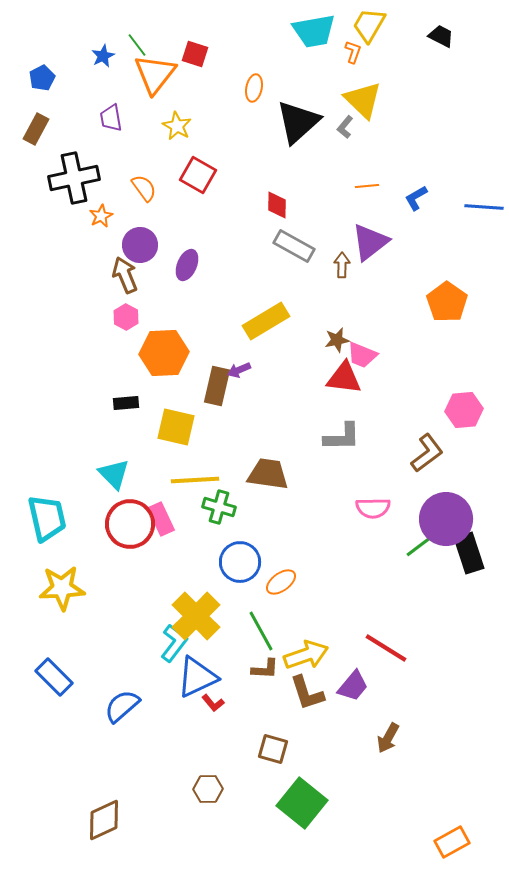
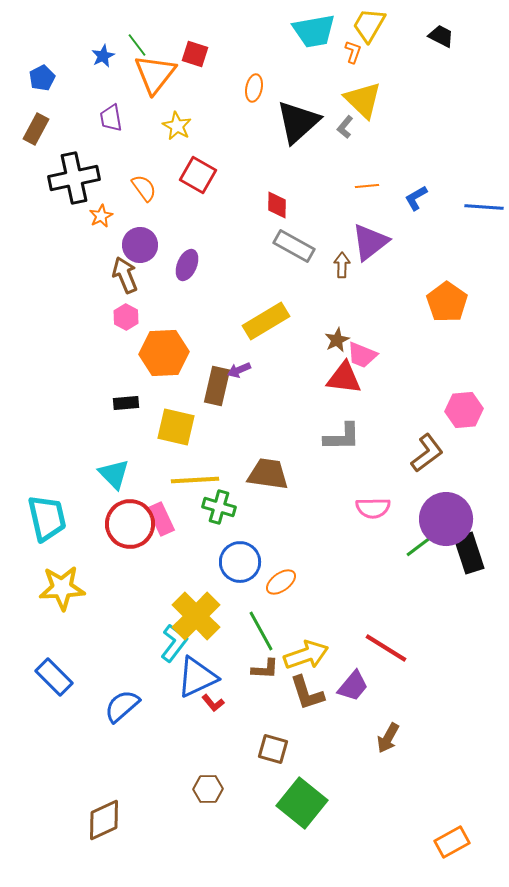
brown star at (337, 340): rotated 15 degrees counterclockwise
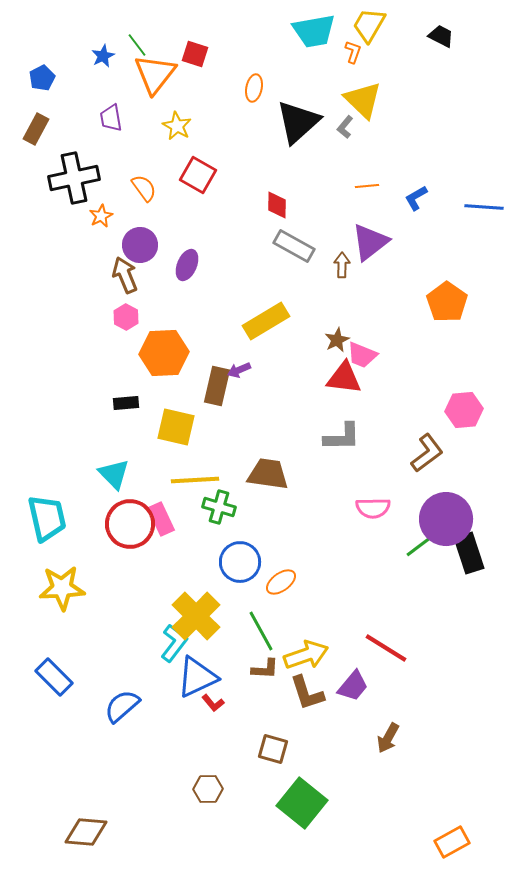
brown diamond at (104, 820): moved 18 px left, 12 px down; rotated 30 degrees clockwise
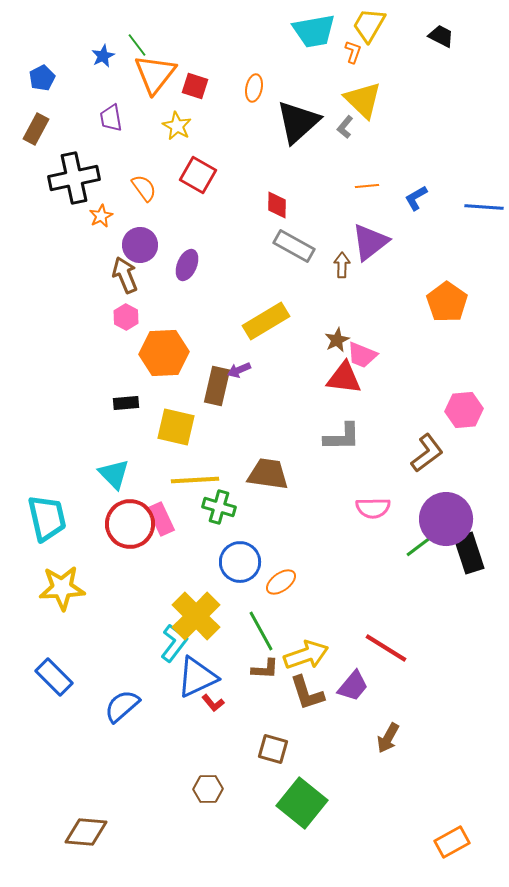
red square at (195, 54): moved 32 px down
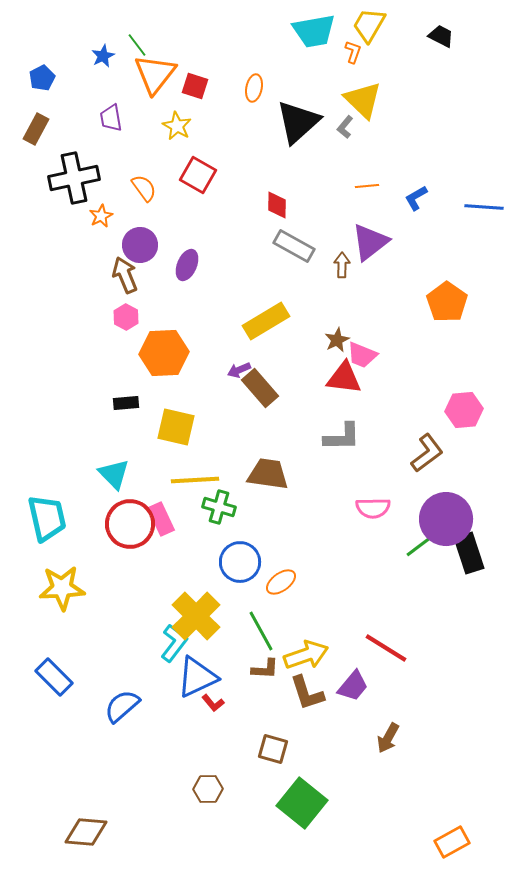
brown rectangle at (217, 386): moved 43 px right, 2 px down; rotated 54 degrees counterclockwise
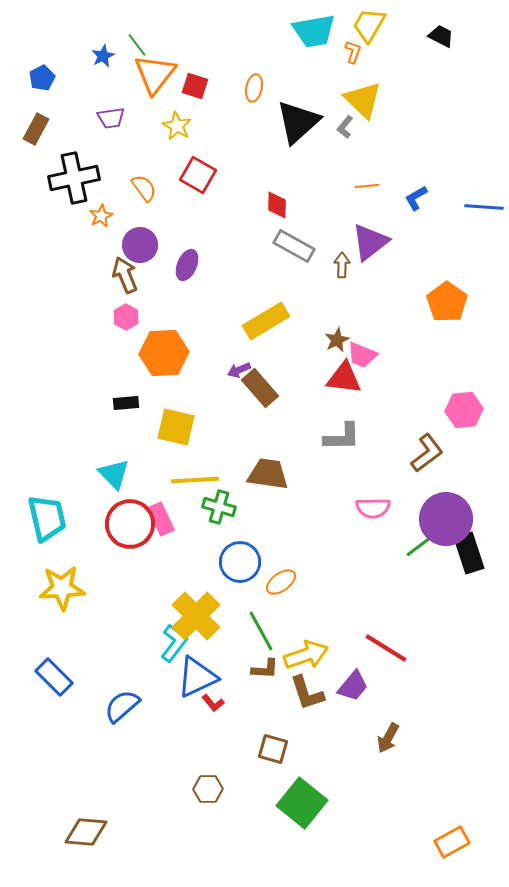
purple trapezoid at (111, 118): rotated 88 degrees counterclockwise
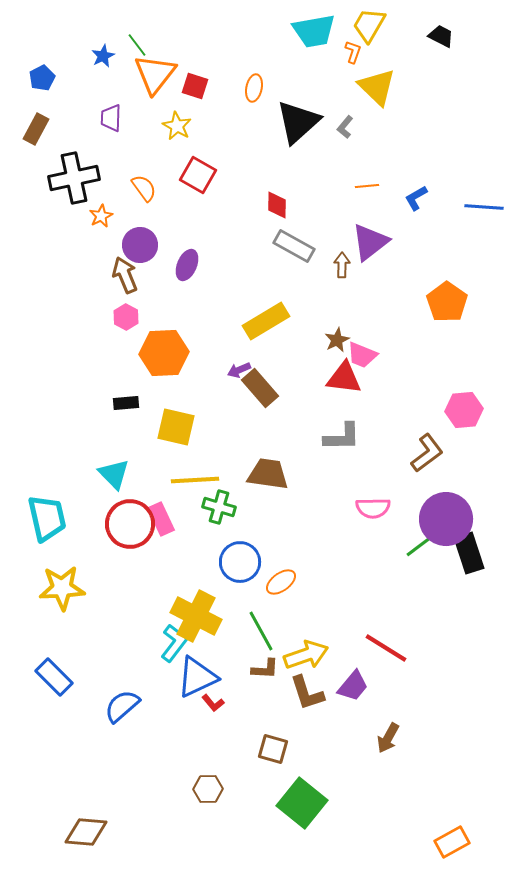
yellow triangle at (363, 100): moved 14 px right, 13 px up
purple trapezoid at (111, 118): rotated 100 degrees clockwise
yellow cross at (196, 616): rotated 18 degrees counterclockwise
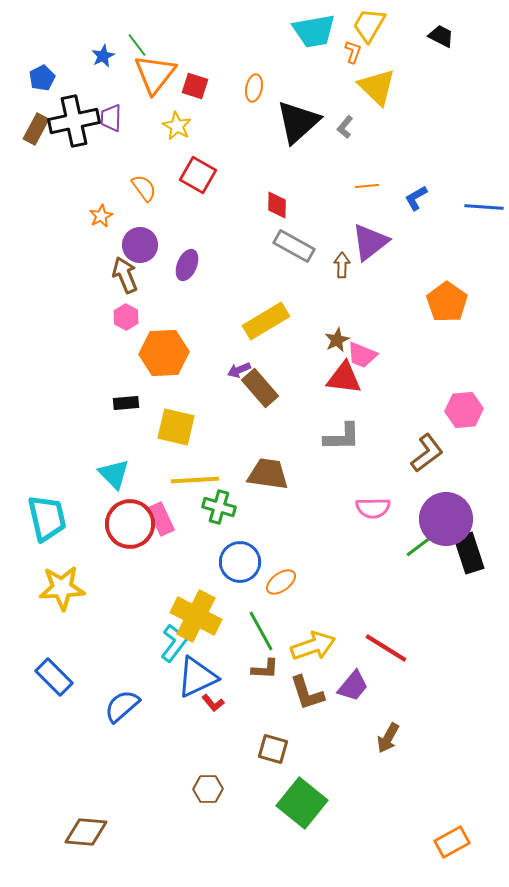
black cross at (74, 178): moved 57 px up
yellow arrow at (306, 655): moved 7 px right, 9 px up
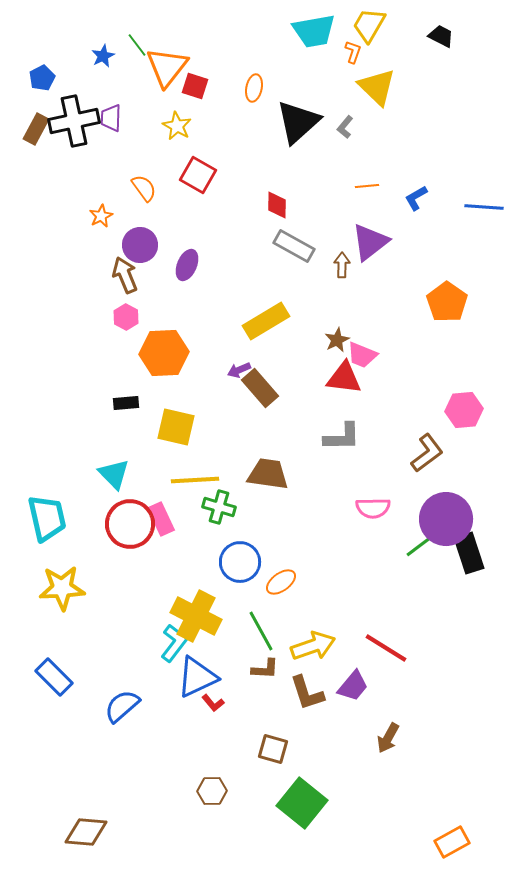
orange triangle at (155, 74): moved 12 px right, 7 px up
brown hexagon at (208, 789): moved 4 px right, 2 px down
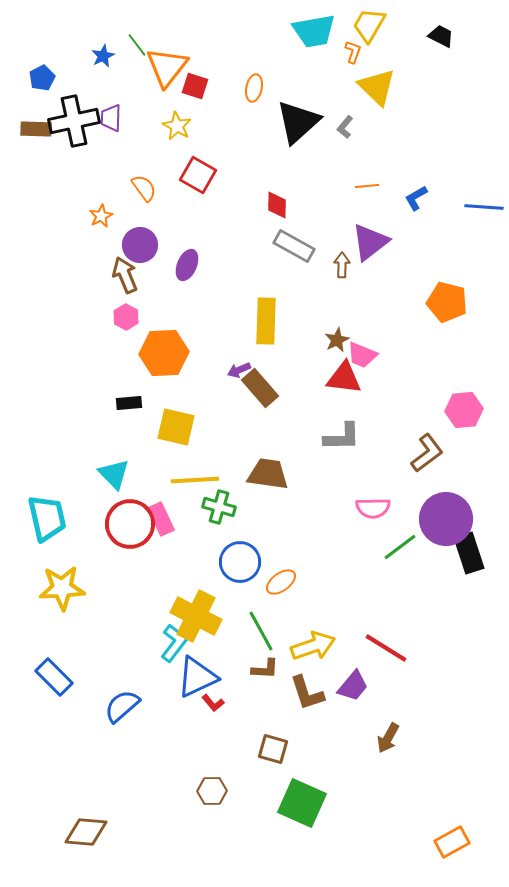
brown rectangle at (36, 129): rotated 64 degrees clockwise
orange pentagon at (447, 302): rotated 21 degrees counterclockwise
yellow rectangle at (266, 321): rotated 57 degrees counterclockwise
black rectangle at (126, 403): moved 3 px right
green line at (422, 544): moved 22 px left, 3 px down
green square at (302, 803): rotated 15 degrees counterclockwise
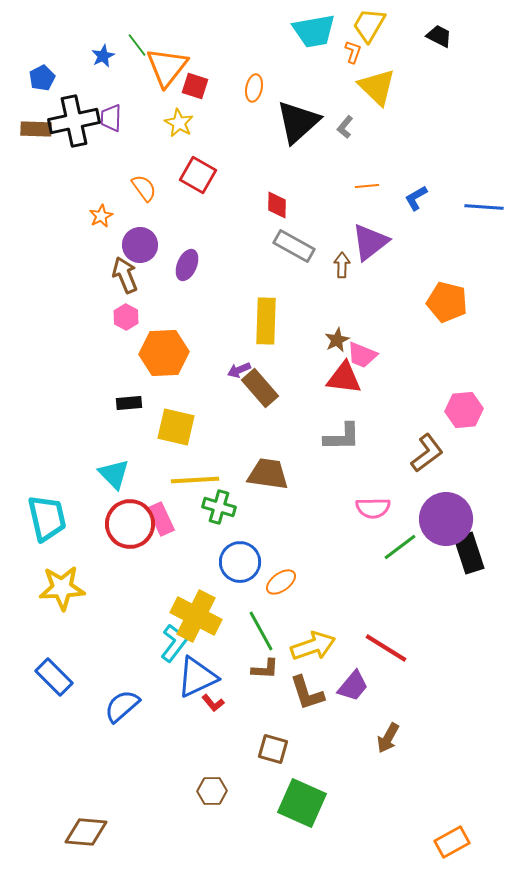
black trapezoid at (441, 36): moved 2 px left
yellow star at (177, 126): moved 2 px right, 3 px up
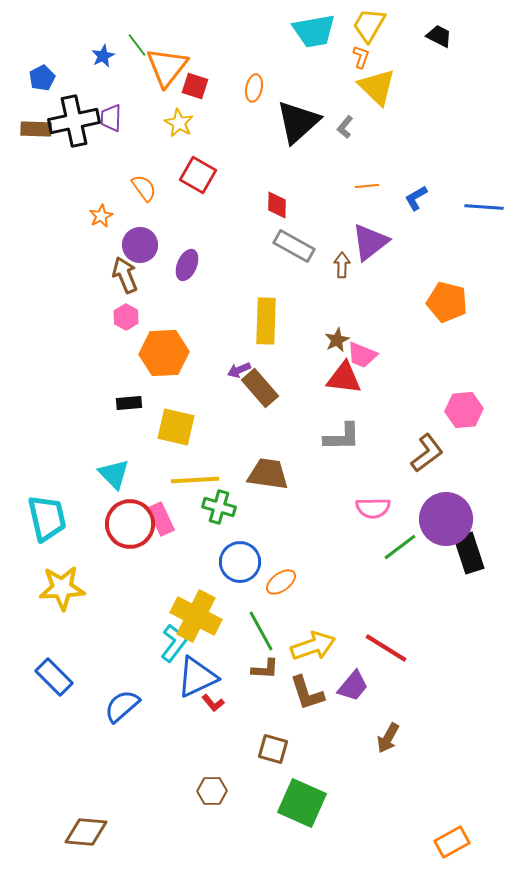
orange L-shape at (353, 52): moved 8 px right, 5 px down
